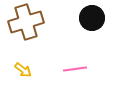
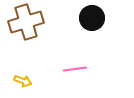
yellow arrow: moved 11 px down; rotated 18 degrees counterclockwise
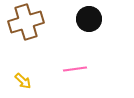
black circle: moved 3 px left, 1 px down
yellow arrow: rotated 24 degrees clockwise
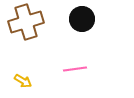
black circle: moved 7 px left
yellow arrow: rotated 12 degrees counterclockwise
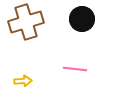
pink line: rotated 15 degrees clockwise
yellow arrow: rotated 36 degrees counterclockwise
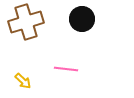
pink line: moved 9 px left
yellow arrow: rotated 48 degrees clockwise
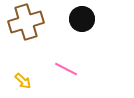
pink line: rotated 20 degrees clockwise
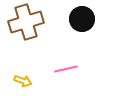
pink line: rotated 40 degrees counterclockwise
yellow arrow: rotated 24 degrees counterclockwise
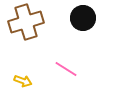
black circle: moved 1 px right, 1 px up
pink line: rotated 45 degrees clockwise
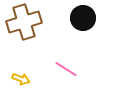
brown cross: moved 2 px left
yellow arrow: moved 2 px left, 2 px up
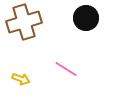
black circle: moved 3 px right
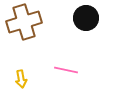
pink line: moved 1 px down; rotated 20 degrees counterclockwise
yellow arrow: rotated 60 degrees clockwise
